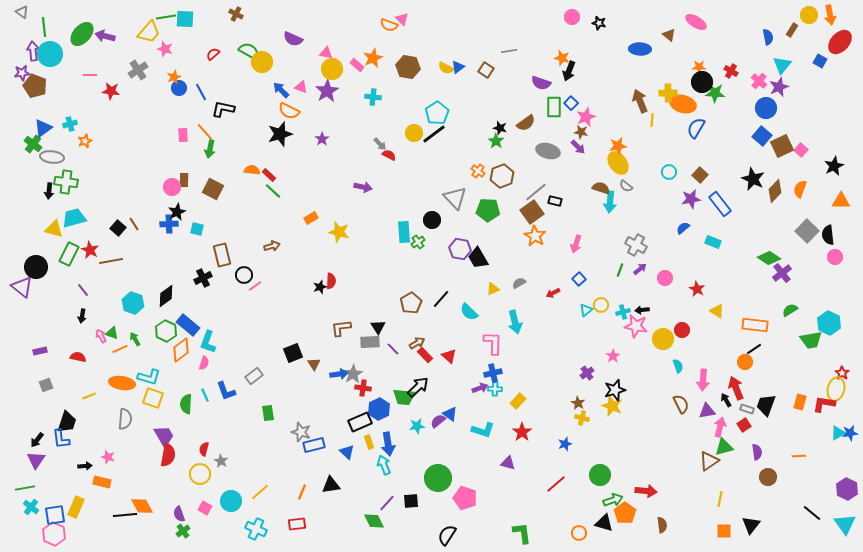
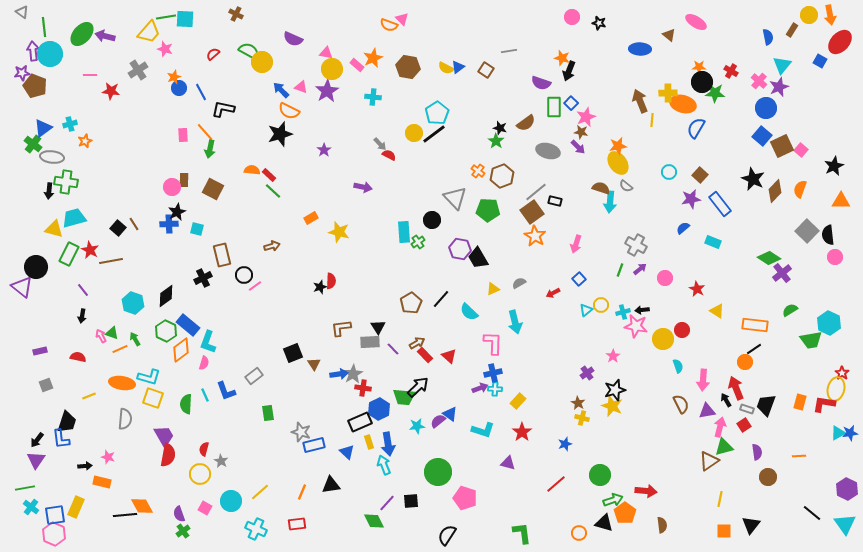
purple star at (322, 139): moved 2 px right, 11 px down
green circle at (438, 478): moved 6 px up
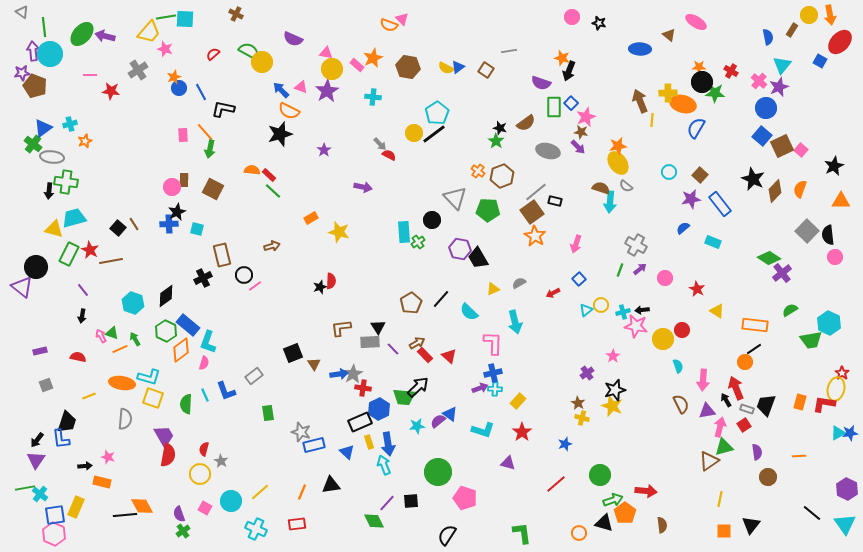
cyan cross at (31, 507): moved 9 px right, 13 px up
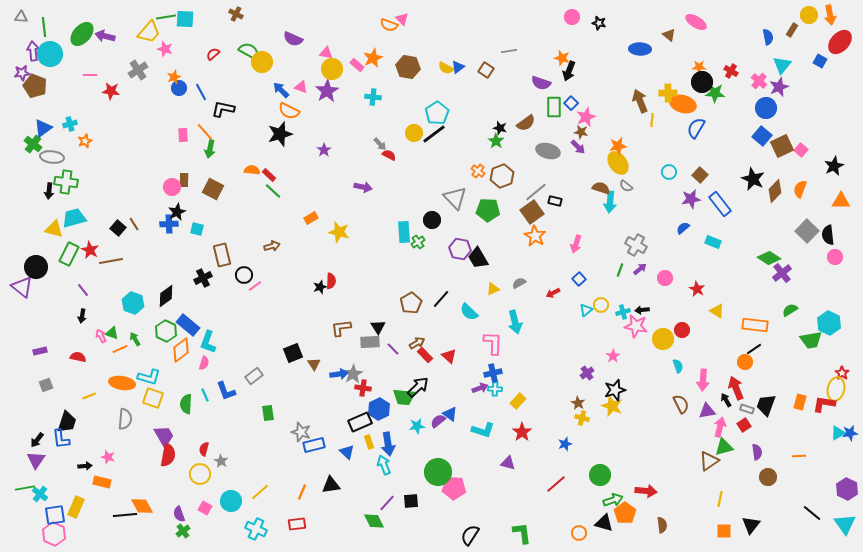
gray triangle at (22, 12): moved 1 px left, 5 px down; rotated 32 degrees counterclockwise
pink pentagon at (465, 498): moved 11 px left, 10 px up; rotated 15 degrees counterclockwise
black semicircle at (447, 535): moved 23 px right
